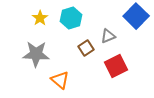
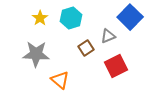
blue square: moved 6 px left, 1 px down
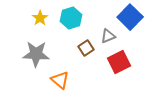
red square: moved 3 px right, 4 px up
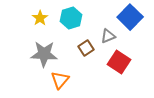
gray star: moved 8 px right
red square: rotated 30 degrees counterclockwise
orange triangle: rotated 30 degrees clockwise
